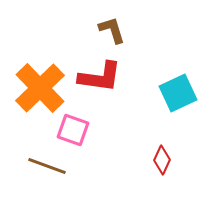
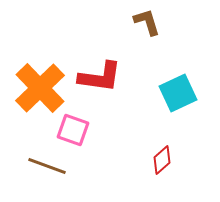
brown L-shape: moved 35 px right, 8 px up
red diamond: rotated 24 degrees clockwise
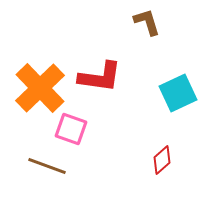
pink square: moved 2 px left, 1 px up
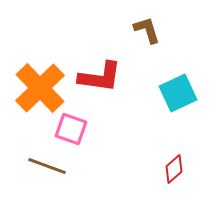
brown L-shape: moved 8 px down
red diamond: moved 12 px right, 9 px down
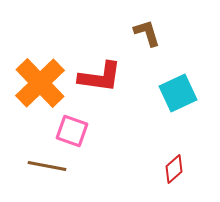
brown L-shape: moved 3 px down
orange cross: moved 5 px up
pink square: moved 1 px right, 2 px down
brown line: rotated 9 degrees counterclockwise
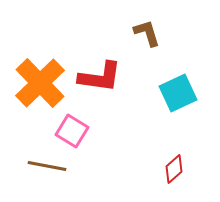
pink square: rotated 12 degrees clockwise
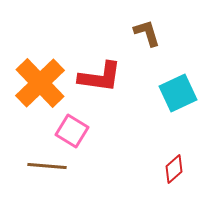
brown line: rotated 6 degrees counterclockwise
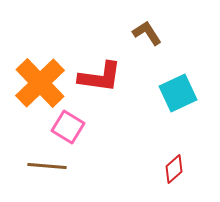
brown L-shape: rotated 16 degrees counterclockwise
pink square: moved 4 px left, 4 px up
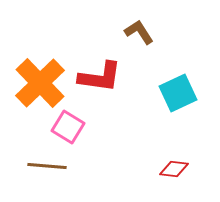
brown L-shape: moved 8 px left, 1 px up
red diamond: rotated 48 degrees clockwise
